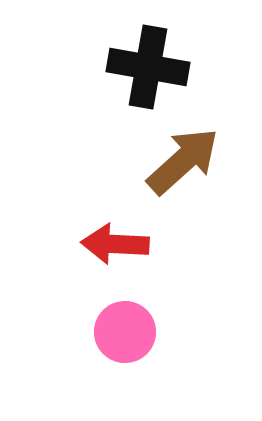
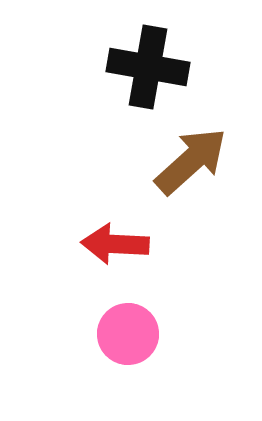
brown arrow: moved 8 px right
pink circle: moved 3 px right, 2 px down
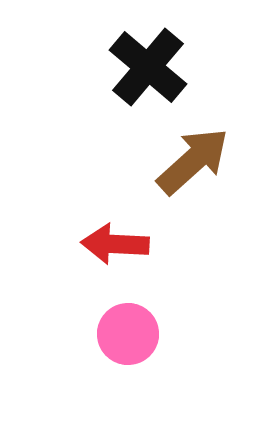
black cross: rotated 30 degrees clockwise
brown arrow: moved 2 px right
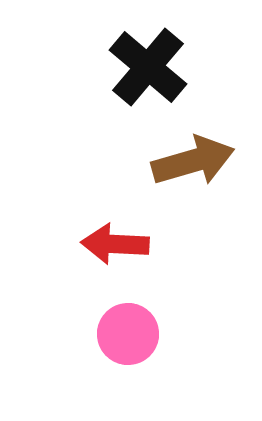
brown arrow: rotated 26 degrees clockwise
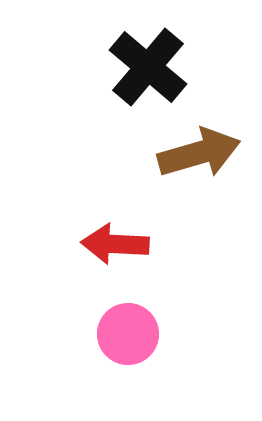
brown arrow: moved 6 px right, 8 px up
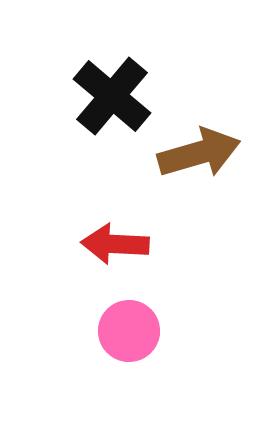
black cross: moved 36 px left, 29 px down
pink circle: moved 1 px right, 3 px up
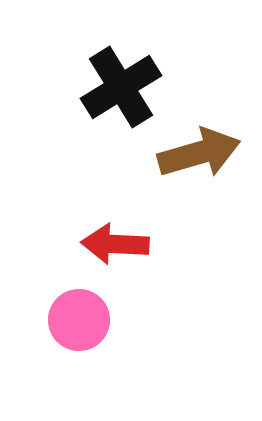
black cross: moved 9 px right, 9 px up; rotated 18 degrees clockwise
pink circle: moved 50 px left, 11 px up
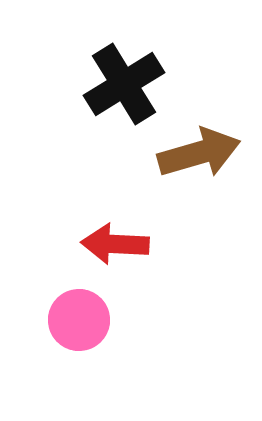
black cross: moved 3 px right, 3 px up
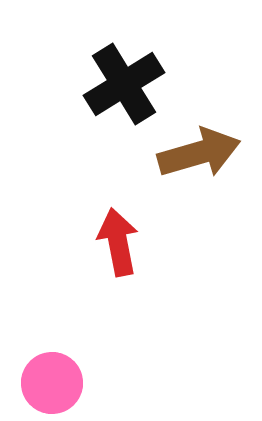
red arrow: moved 3 px right, 2 px up; rotated 76 degrees clockwise
pink circle: moved 27 px left, 63 px down
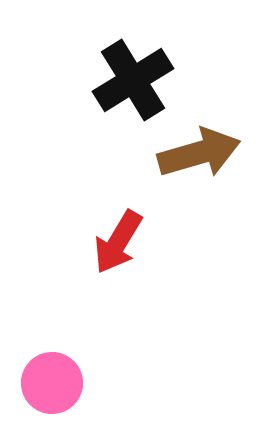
black cross: moved 9 px right, 4 px up
red arrow: rotated 138 degrees counterclockwise
